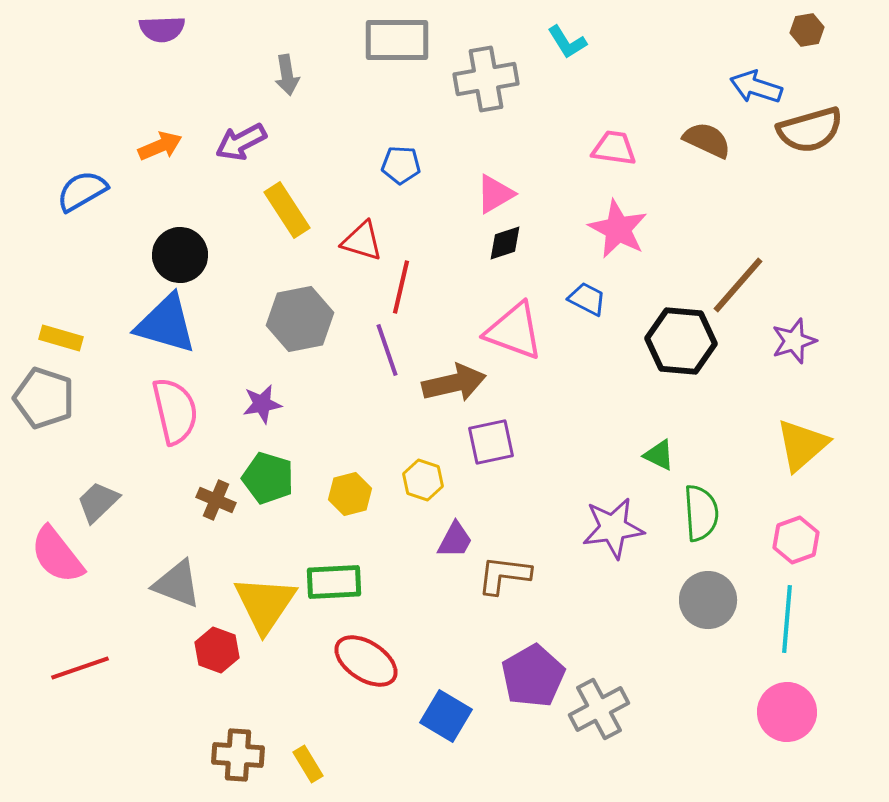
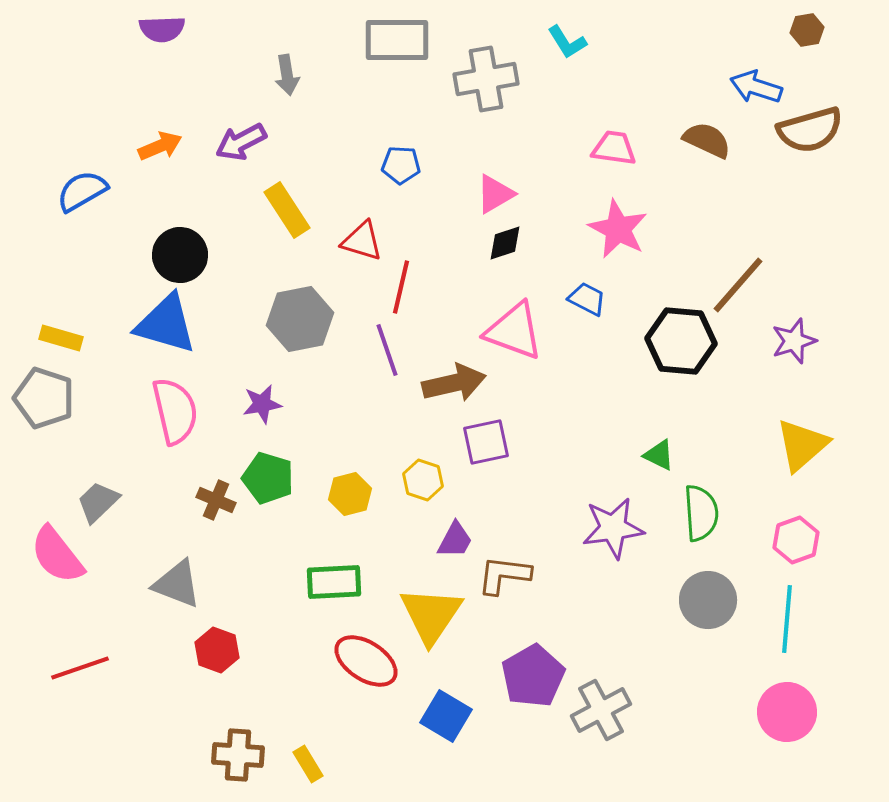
purple square at (491, 442): moved 5 px left
yellow triangle at (265, 604): moved 166 px right, 11 px down
gray cross at (599, 709): moved 2 px right, 1 px down
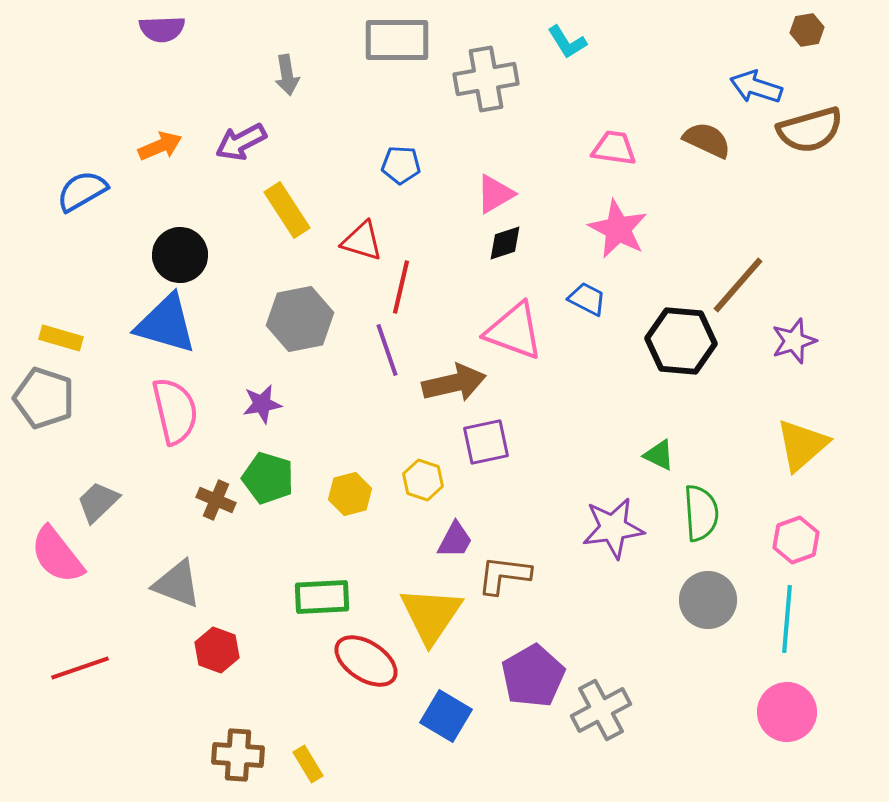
green rectangle at (334, 582): moved 12 px left, 15 px down
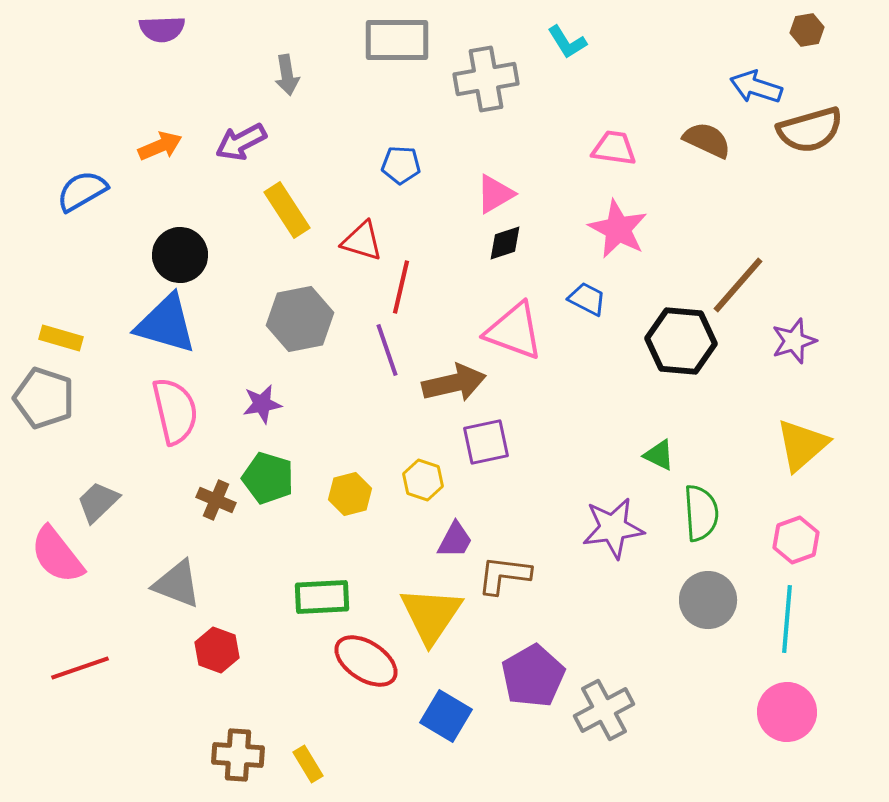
gray cross at (601, 710): moved 3 px right
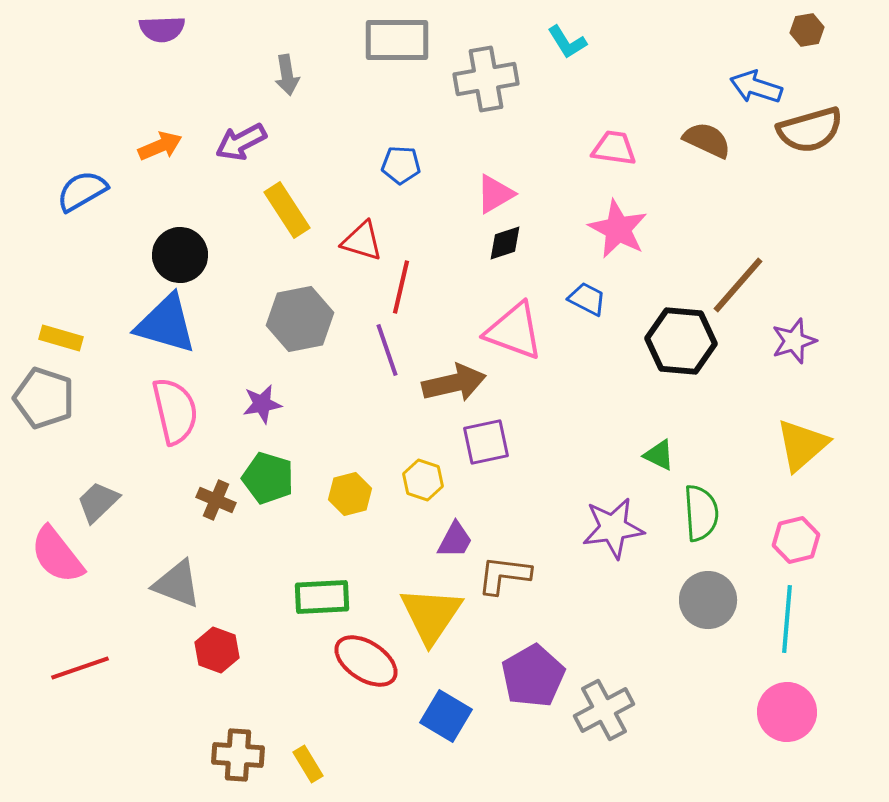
pink hexagon at (796, 540): rotated 6 degrees clockwise
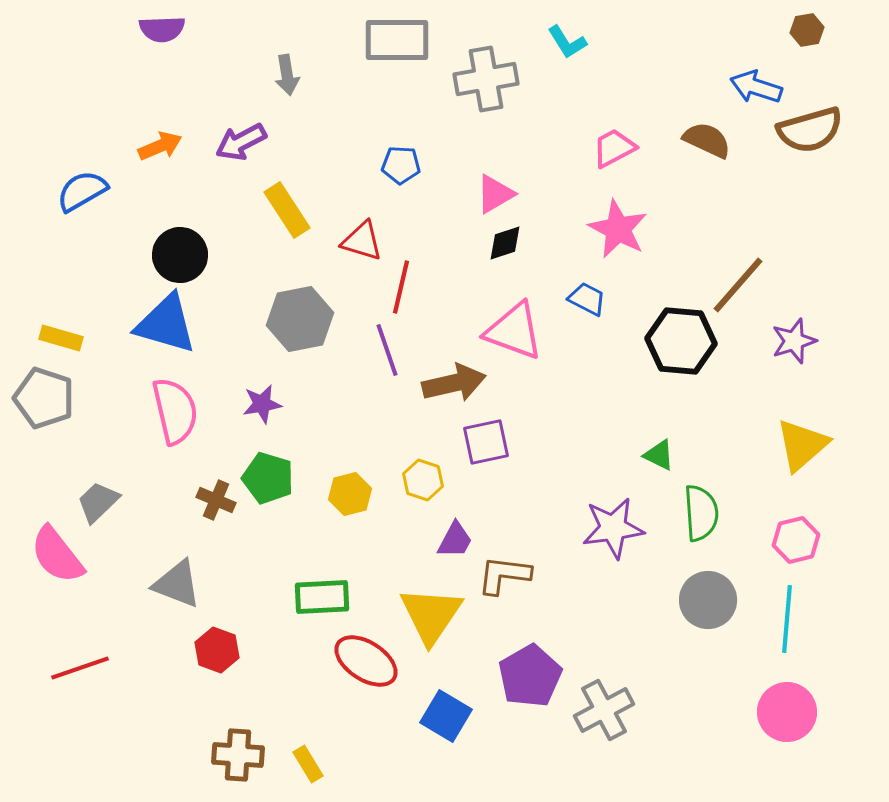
pink trapezoid at (614, 148): rotated 36 degrees counterclockwise
purple pentagon at (533, 676): moved 3 px left
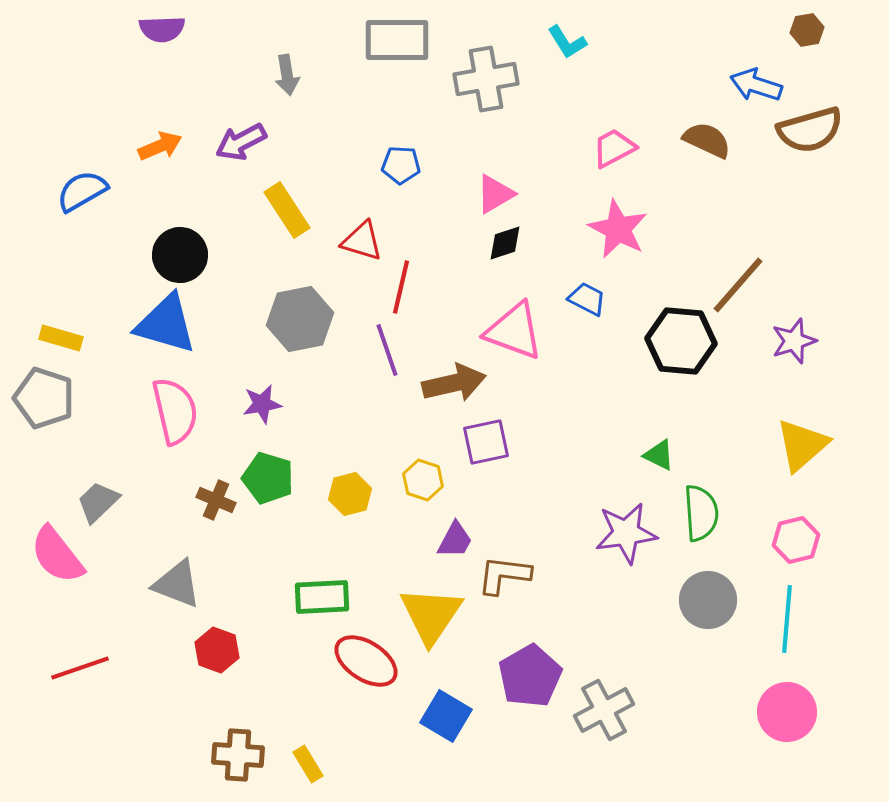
blue arrow at (756, 87): moved 2 px up
purple star at (613, 528): moved 13 px right, 5 px down
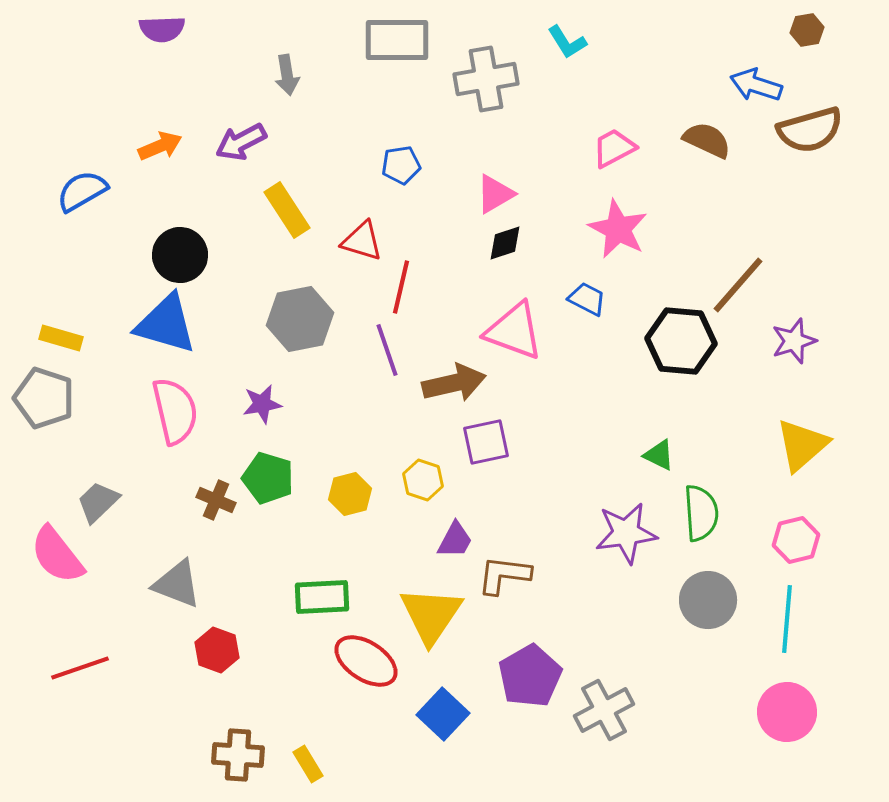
blue pentagon at (401, 165): rotated 12 degrees counterclockwise
blue square at (446, 716): moved 3 px left, 2 px up; rotated 12 degrees clockwise
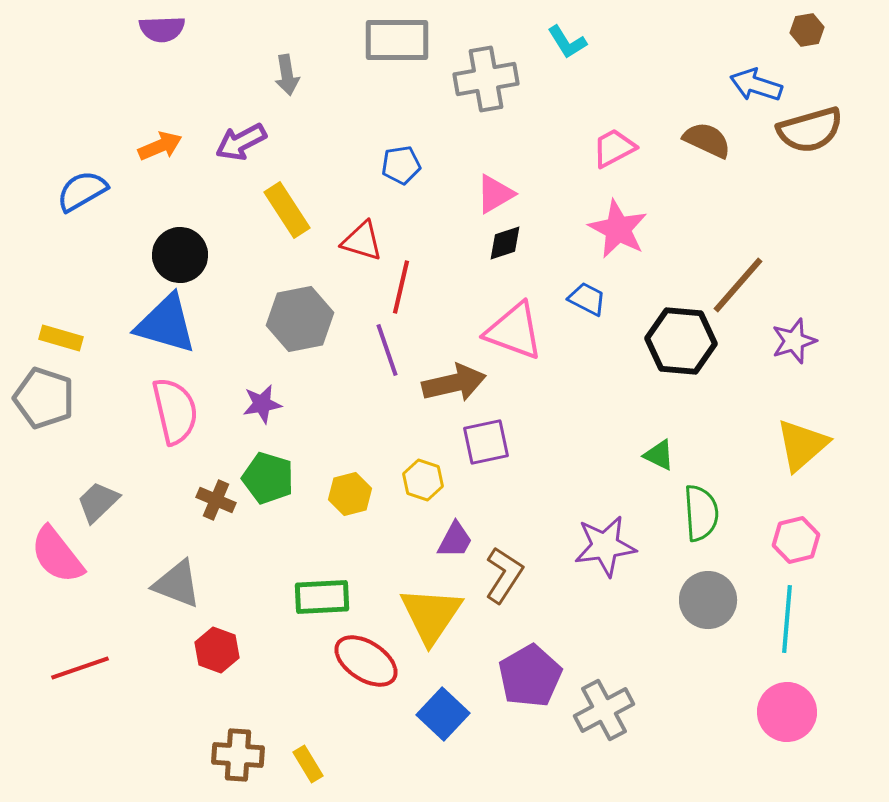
purple star at (626, 533): moved 21 px left, 13 px down
brown L-shape at (504, 575): rotated 116 degrees clockwise
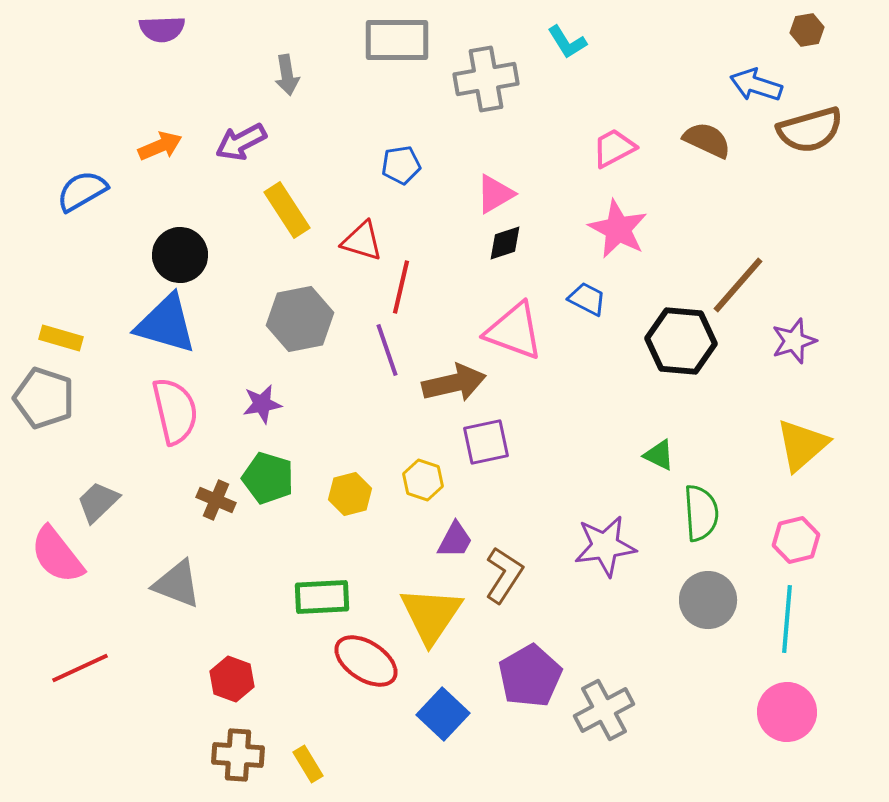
red hexagon at (217, 650): moved 15 px right, 29 px down
red line at (80, 668): rotated 6 degrees counterclockwise
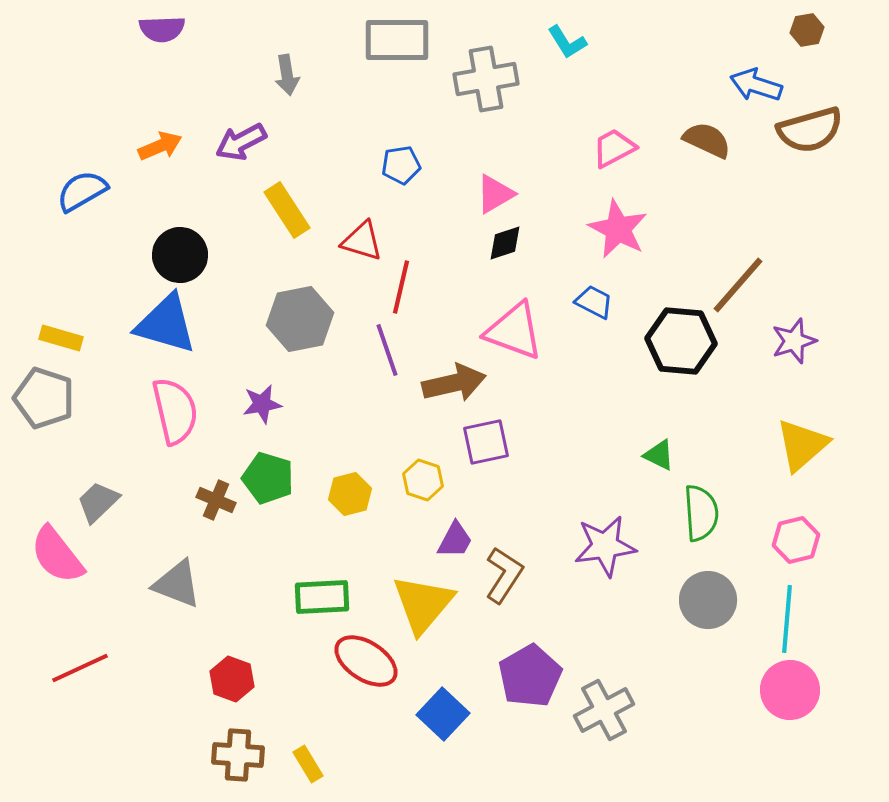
blue trapezoid at (587, 299): moved 7 px right, 3 px down
yellow triangle at (431, 615): moved 8 px left, 11 px up; rotated 6 degrees clockwise
pink circle at (787, 712): moved 3 px right, 22 px up
